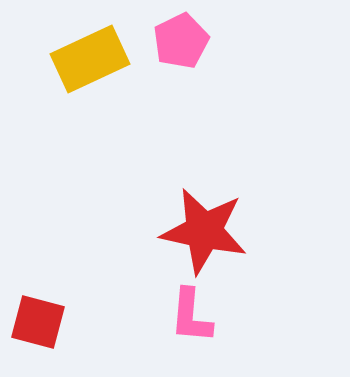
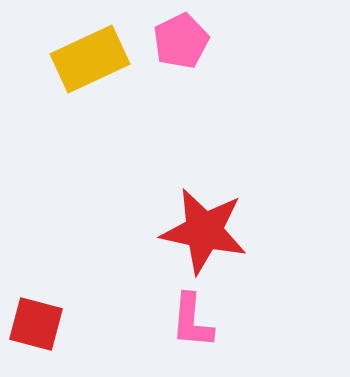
pink L-shape: moved 1 px right, 5 px down
red square: moved 2 px left, 2 px down
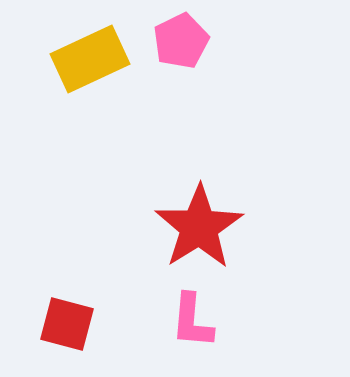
red star: moved 5 px left, 4 px up; rotated 28 degrees clockwise
red square: moved 31 px right
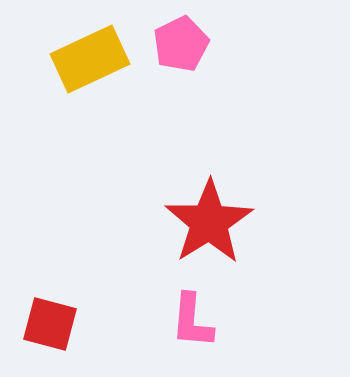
pink pentagon: moved 3 px down
red star: moved 10 px right, 5 px up
red square: moved 17 px left
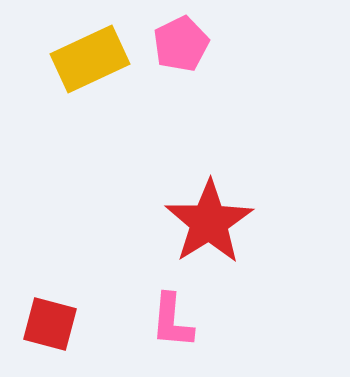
pink L-shape: moved 20 px left
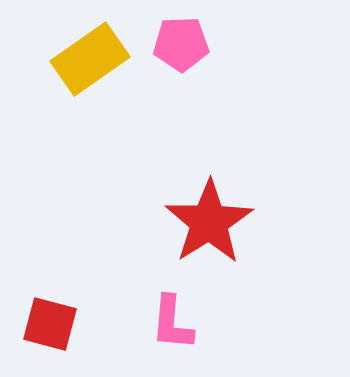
pink pentagon: rotated 24 degrees clockwise
yellow rectangle: rotated 10 degrees counterclockwise
pink L-shape: moved 2 px down
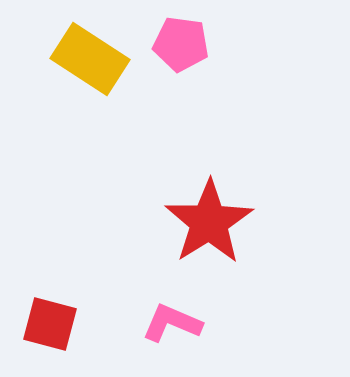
pink pentagon: rotated 10 degrees clockwise
yellow rectangle: rotated 68 degrees clockwise
pink L-shape: rotated 108 degrees clockwise
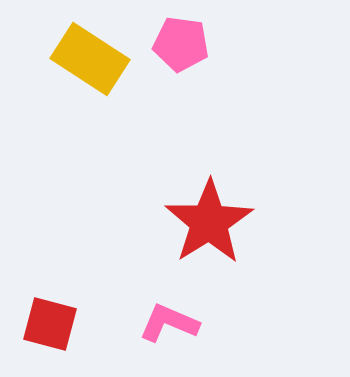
pink L-shape: moved 3 px left
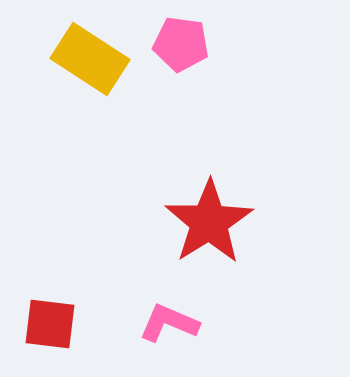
red square: rotated 8 degrees counterclockwise
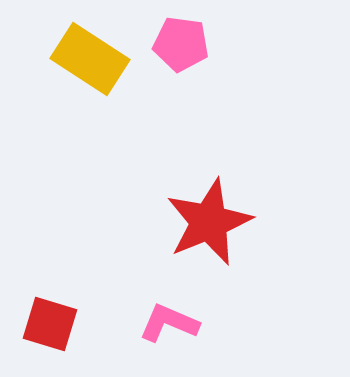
red star: rotated 10 degrees clockwise
red square: rotated 10 degrees clockwise
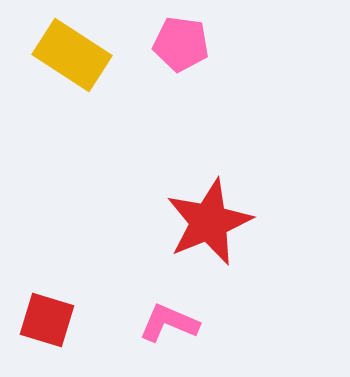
yellow rectangle: moved 18 px left, 4 px up
red square: moved 3 px left, 4 px up
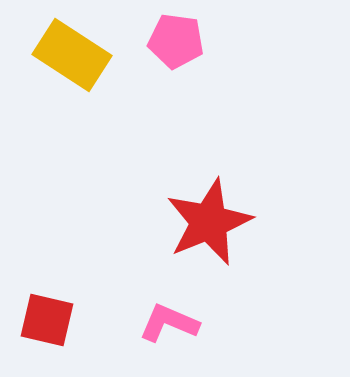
pink pentagon: moved 5 px left, 3 px up
red square: rotated 4 degrees counterclockwise
